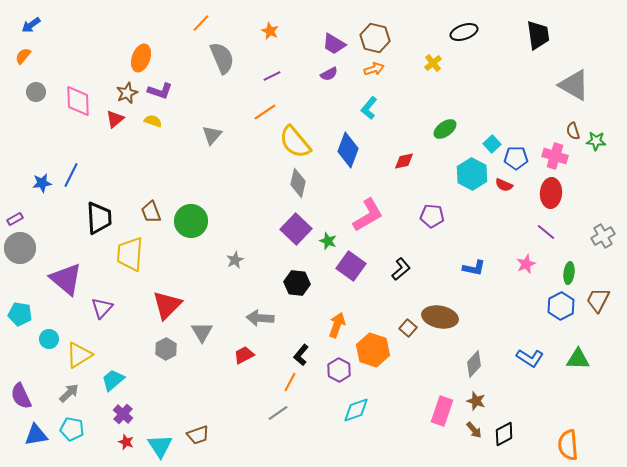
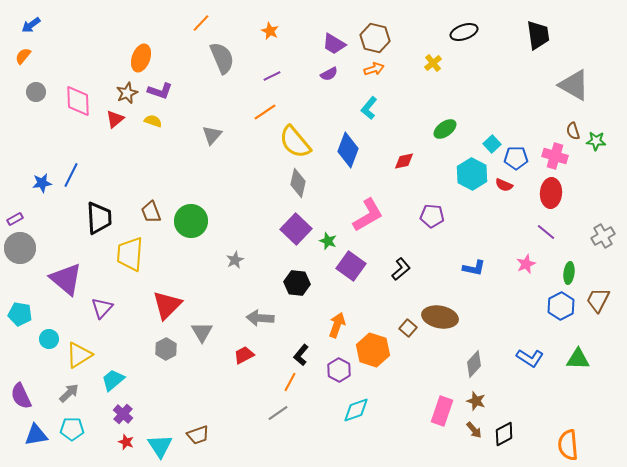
cyan pentagon at (72, 429): rotated 10 degrees counterclockwise
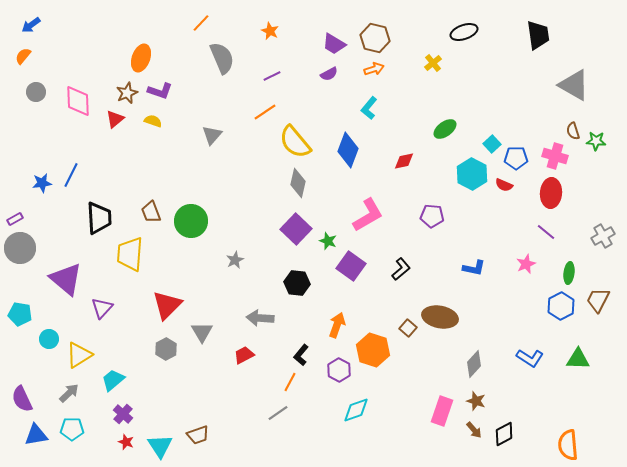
purple semicircle at (21, 396): moved 1 px right, 3 px down
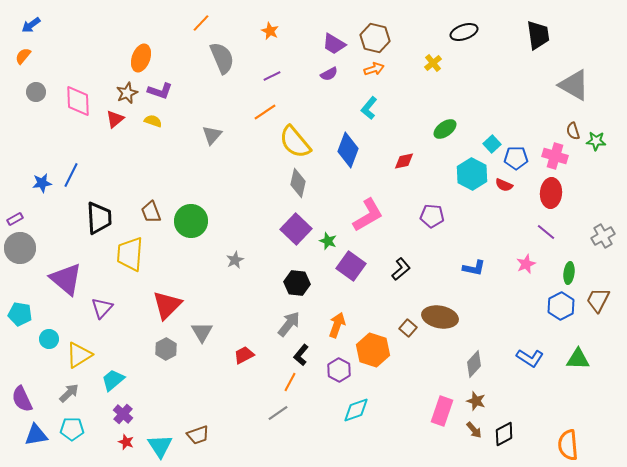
gray arrow at (260, 318): moved 29 px right, 6 px down; rotated 124 degrees clockwise
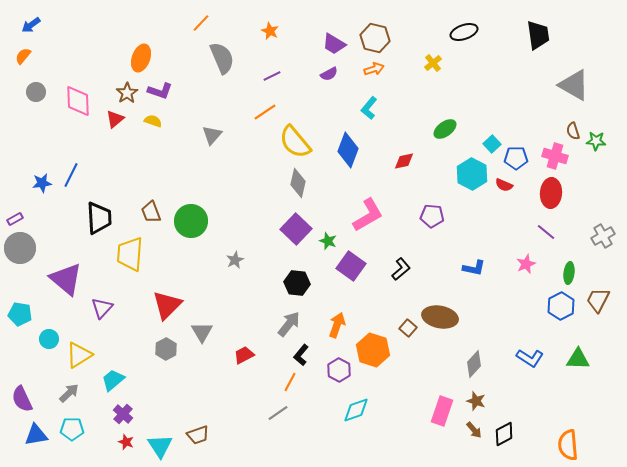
brown star at (127, 93): rotated 10 degrees counterclockwise
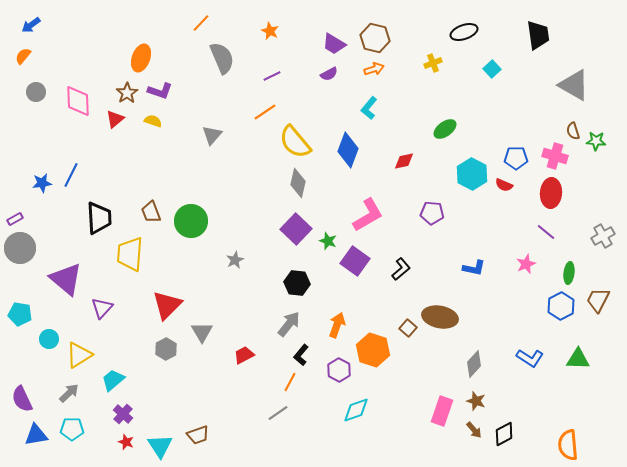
yellow cross at (433, 63): rotated 18 degrees clockwise
cyan square at (492, 144): moved 75 px up
purple pentagon at (432, 216): moved 3 px up
purple square at (351, 266): moved 4 px right, 5 px up
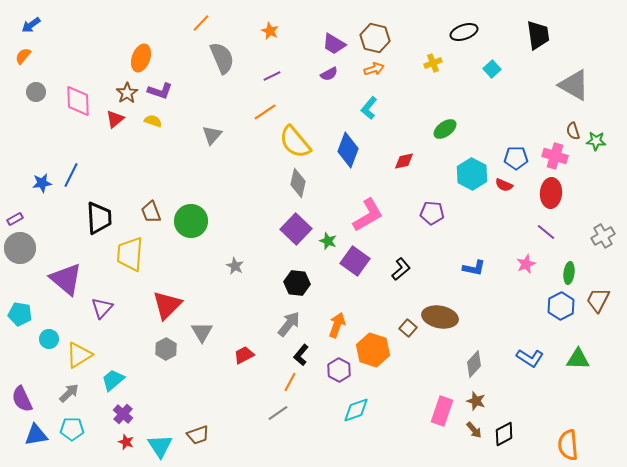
gray star at (235, 260): moved 6 px down; rotated 18 degrees counterclockwise
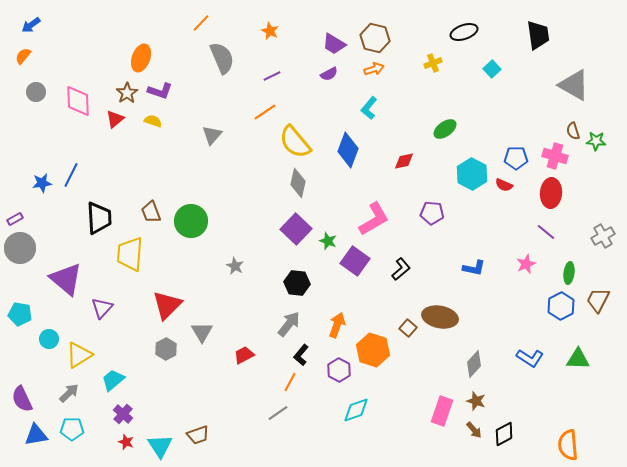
pink L-shape at (368, 215): moved 6 px right, 4 px down
